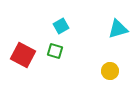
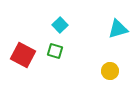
cyan square: moved 1 px left, 1 px up; rotated 14 degrees counterclockwise
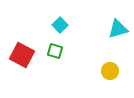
red square: moved 1 px left
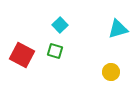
yellow circle: moved 1 px right, 1 px down
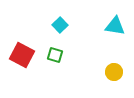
cyan triangle: moved 3 px left, 3 px up; rotated 25 degrees clockwise
green square: moved 4 px down
yellow circle: moved 3 px right
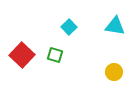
cyan square: moved 9 px right, 2 px down
red square: rotated 15 degrees clockwise
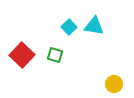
cyan triangle: moved 21 px left
yellow circle: moved 12 px down
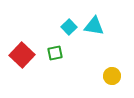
green square: moved 2 px up; rotated 28 degrees counterclockwise
yellow circle: moved 2 px left, 8 px up
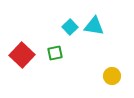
cyan square: moved 1 px right
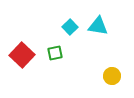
cyan triangle: moved 4 px right
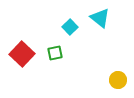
cyan triangle: moved 2 px right, 8 px up; rotated 30 degrees clockwise
red square: moved 1 px up
yellow circle: moved 6 px right, 4 px down
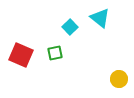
red square: moved 1 px left, 1 px down; rotated 20 degrees counterclockwise
yellow circle: moved 1 px right, 1 px up
